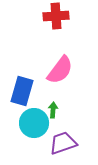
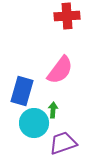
red cross: moved 11 px right
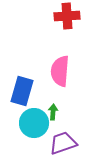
pink semicircle: moved 1 px down; rotated 148 degrees clockwise
green arrow: moved 2 px down
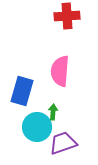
cyan circle: moved 3 px right, 4 px down
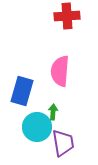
purple trapezoid: rotated 100 degrees clockwise
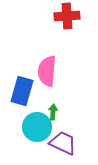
pink semicircle: moved 13 px left
purple trapezoid: rotated 56 degrees counterclockwise
